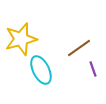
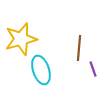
brown line: rotated 50 degrees counterclockwise
cyan ellipse: rotated 8 degrees clockwise
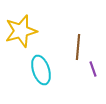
yellow star: moved 8 px up
brown line: moved 1 px left, 1 px up
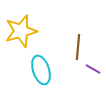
purple line: rotated 42 degrees counterclockwise
